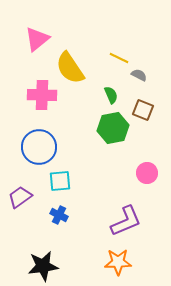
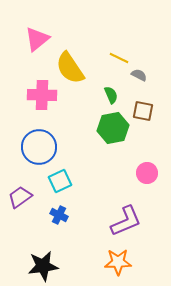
brown square: moved 1 px down; rotated 10 degrees counterclockwise
cyan square: rotated 20 degrees counterclockwise
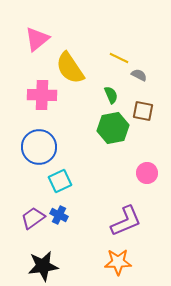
purple trapezoid: moved 13 px right, 21 px down
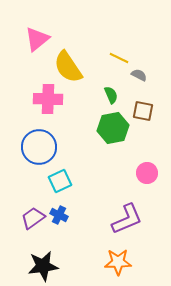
yellow semicircle: moved 2 px left, 1 px up
pink cross: moved 6 px right, 4 px down
purple L-shape: moved 1 px right, 2 px up
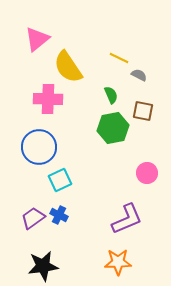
cyan square: moved 1 px up
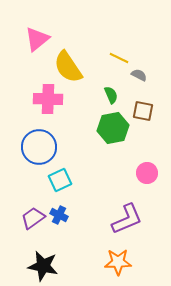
black star: rotated 20 degrees clockwise
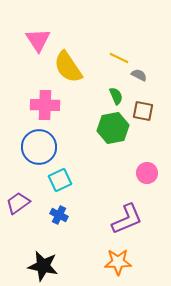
pink triangle: moved 1 px right, 1 px down; rotated 24 degrees counterclockwise
green semicircle: moved 5 px right, 1 px down
pink cross: moved 3 px left, 6 px down
purple trapezoid: moved 15 px left, 15 px up
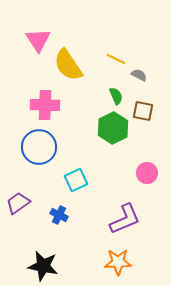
yellow line: moved 3 px left, 1 px down
yellow semicircle: moved 2 px up
green hexagon: rotated 16 degrees counterclockwise
cyan square: moved 16 px right
purple L-shape: moved 2 px left
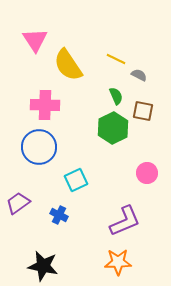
pink triangle: moved 3 px left
purple L-shape: moved 2 px down
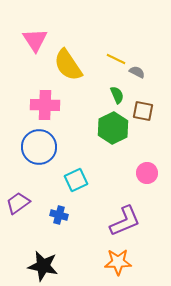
gray semicircle: moved 2 px left, 3 px up
green semicircle: moved 1 px right, 1 px up
blue cross: rotated 12 degrees counterclockwise
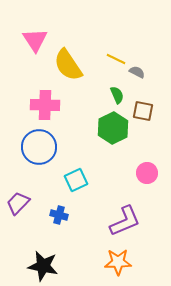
purple trapezoid: rotated 10 degrees counterclockwise
